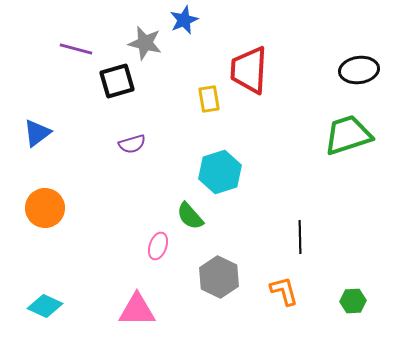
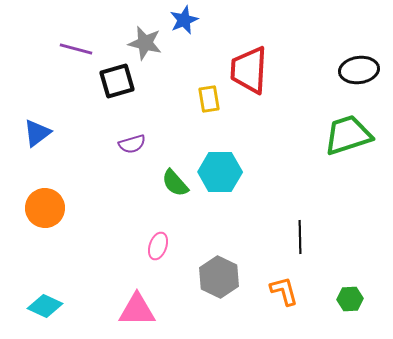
cyan hexagon: rotated 18 degrees clockwise
green semicircle: moved 15 px left, 33 px up
green hexagon: moved 3 px left, 2 px up
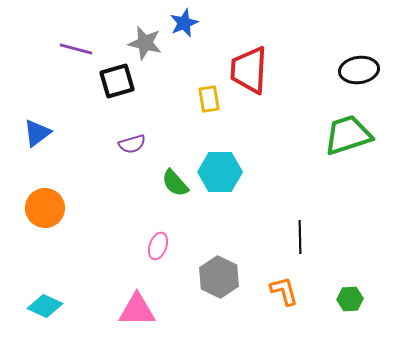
blue star: moved 3 px down
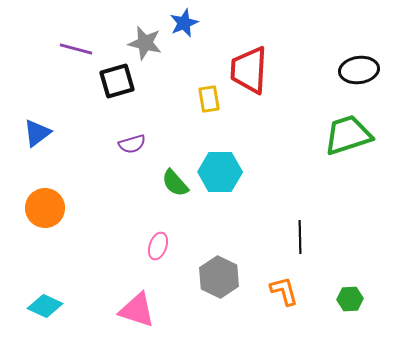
pink triangle: rotated 18 degrees clockwise
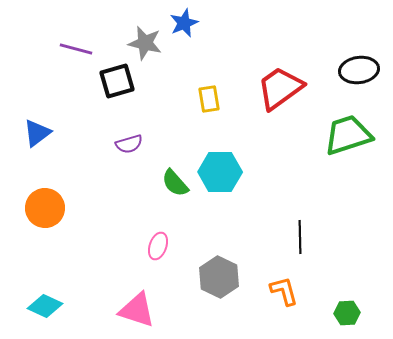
red trapezoid: moved 31 px right, 18 px down; rotated 51 degrees clockwise
purple semicircle: moved 3 px left
green hexagon: moved 3 px left, 14 px down
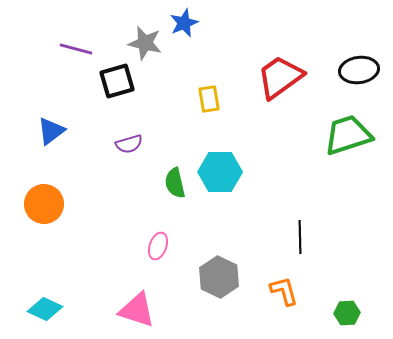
red trapezoid: moved 11 px up
blue triangle: moved 14 px right, 2 px up
green semicircle: rotated 28 degrees clockwise
orange circle: moved 1 px left, 4 px up
cyan diamond: moved 3 px down
